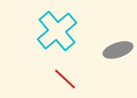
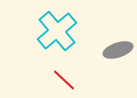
red line: moved 1 px left, 1 px down
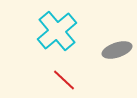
gray ellipse: moved 1 px left
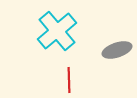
red line: moved 5 px right; rotated 45 degrees clockwise
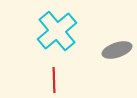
red line: moved 15 px left
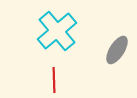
gray ellipse: rotated 40 degrees counterclockwise
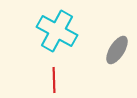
cyan cross: rotated 21 degrees counterclockwise
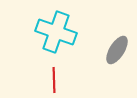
cyan cross: moved 1 px left, 1 px down; rotated 9 degrees counterclockwise
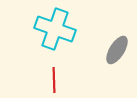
cyan cross: moved 1 px left, 3 px up
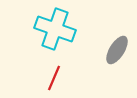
red line: moved 2 px up; rotated 25 degrees clockwise
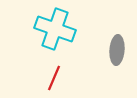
gray ellipse: rotated 28 degrees counterclockwise
